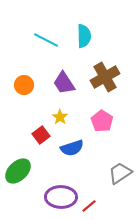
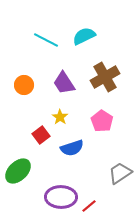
cyan semicircle: rotated 115 degrees counterclockwise
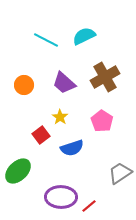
purple trapezoid: rotated 15 degrees counterclockwise
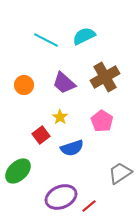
purple ellipse: rotated 24 degrees counterclockwise
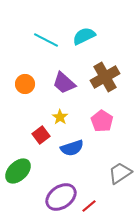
orange circle: moved 1 px right, 1 px up
purple ellipse: rotated 12 degrees counterclockwise
